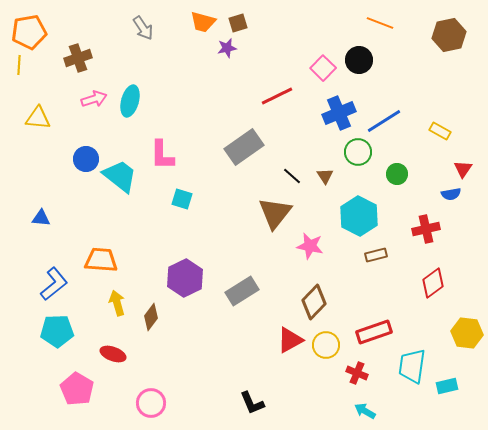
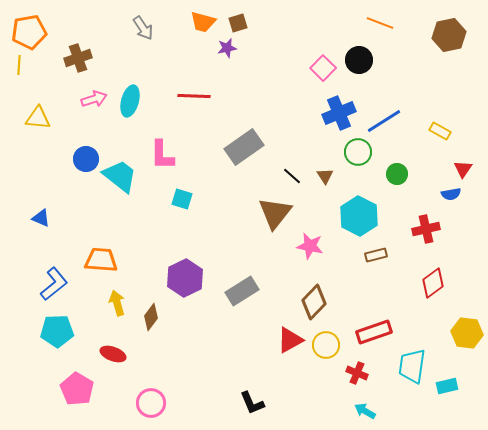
red line at (277, 96): moved 83 px left; rotated 28 degrees clockwise
blue triangle at (41, 218): rotated 18 degrees clockwise
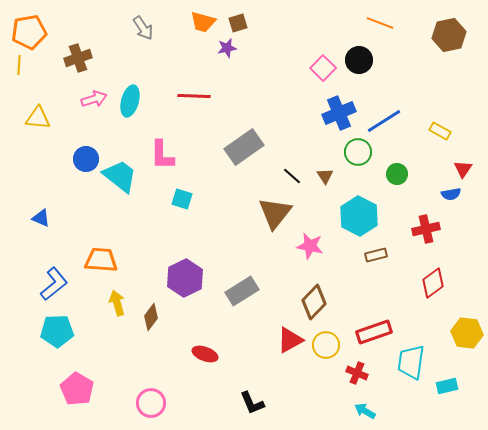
red ellipse at (113, 354): moved 92 px right
cyan trapezoid at (412, 366): moved 1 px left, 4 px up
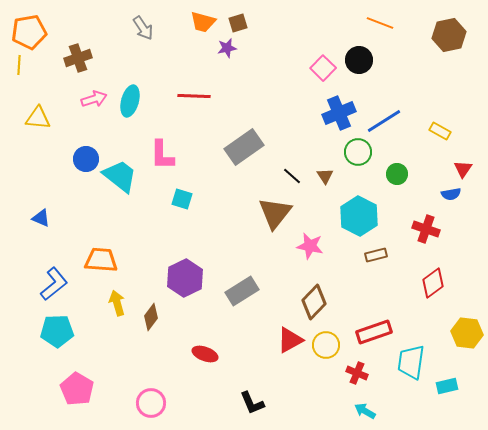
red cross at (426, 229): rotated 32 degrees clockwise
